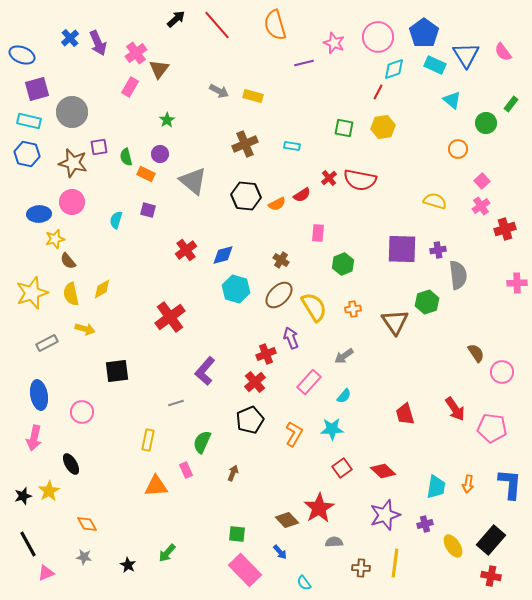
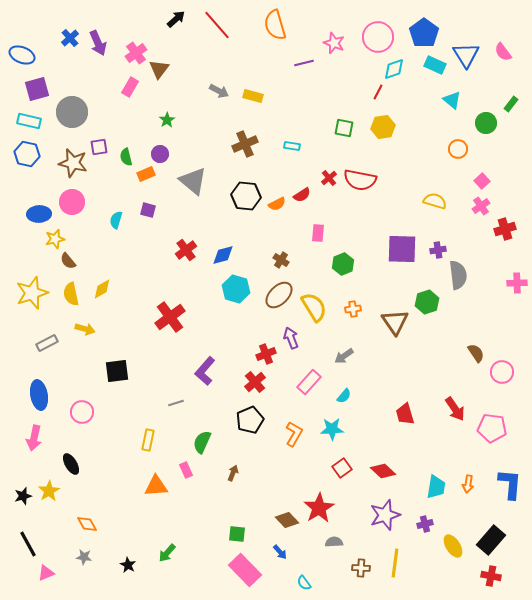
orange rectangle at (146, 174): rotated 48 degrees counterclockwise
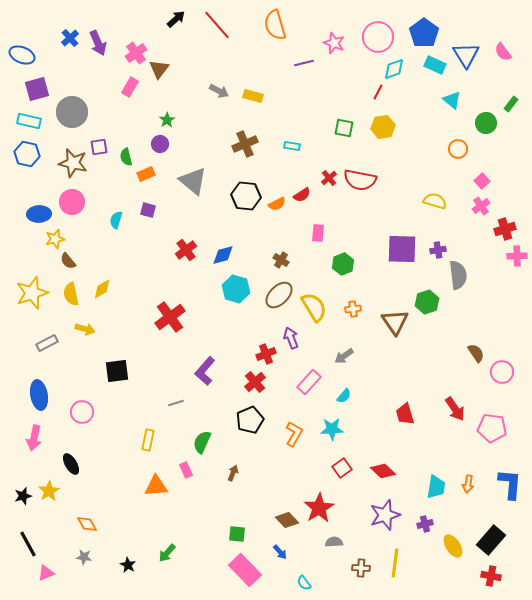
purple circle at (160, 154): moved 10 px up
pink cross at (517, 283): moved 27 px up
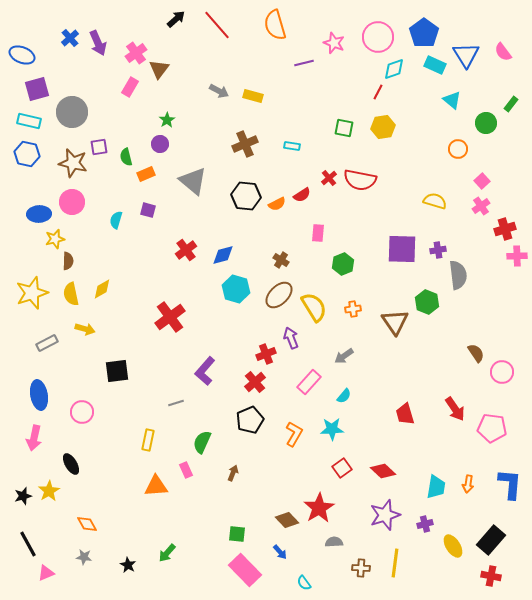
brown semicircle at (68, 261): rotated 138 degrees counterclockwise
green hexagon at (427, 302): rotated 20 degrees counterclockwise
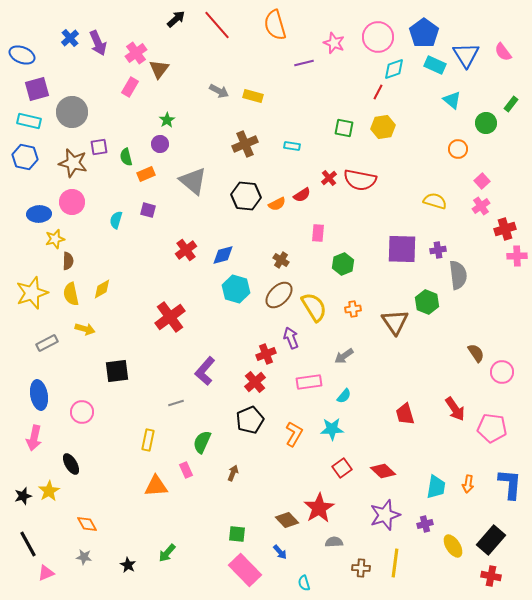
blue hexagon at (27, 154): moved 2 px left, 3 px down
pink rectangle at (309, 382): rotated 40 degrees clockwise
cyan semicircle at (304, 583): rotated 21 degrees clockwise
